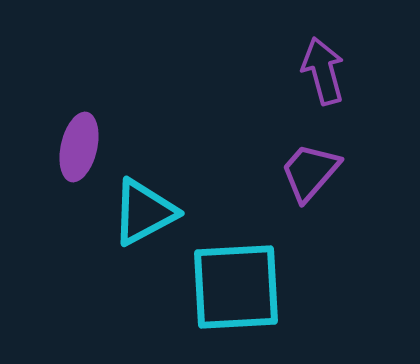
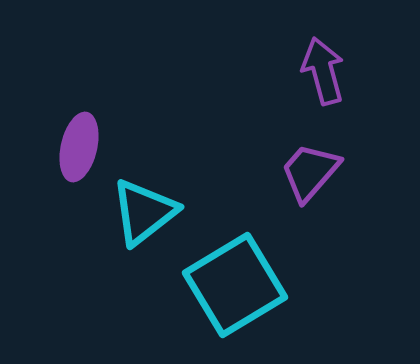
cyan triangle: rotated 10 degrees counterclockwise
cyan square: moved 1 px left, 2 px up; rotated 28 degrees counterclockwise
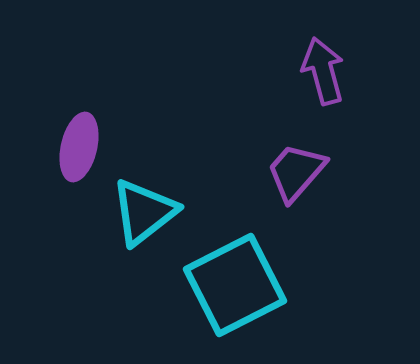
purple trapezoid: moved 14 px left
cyan square: rotated 4 degrees clockwise
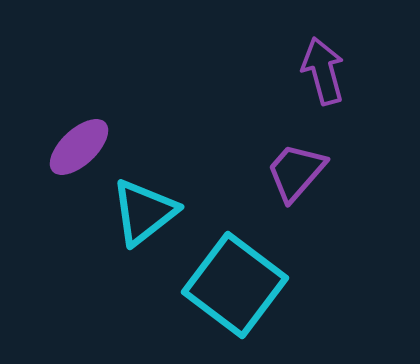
purple ellipse: rotated 34 degrees clockwise
cyan square: rotated 26 degrees counterclockwise
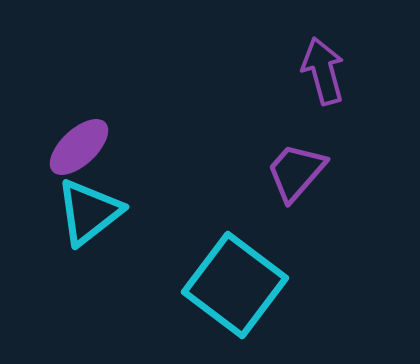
cyan triangle: moved 55 px left
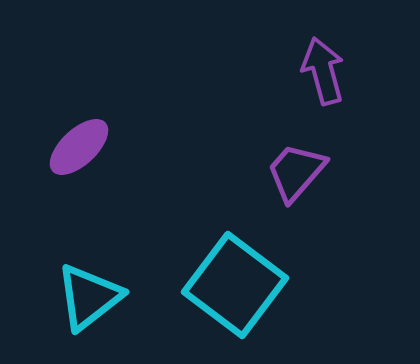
cyan triangle: moved 85 px down
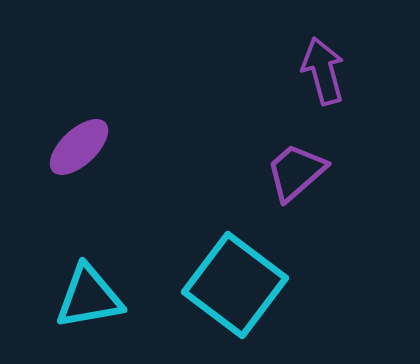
purple trapezoid: rotated 8 degrees clockwise
cyan triangle: rotated 28 degrees clockwise
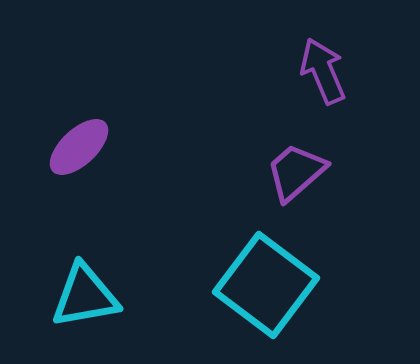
purple arrow: rotated 8 degrees counterclockwise
cyan square: moved 31 px right
cyan triangle: moved 4 px left, 1 px up
